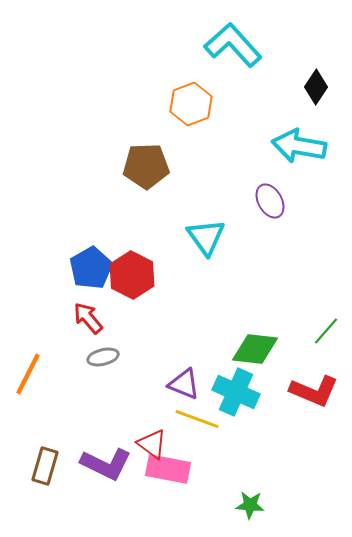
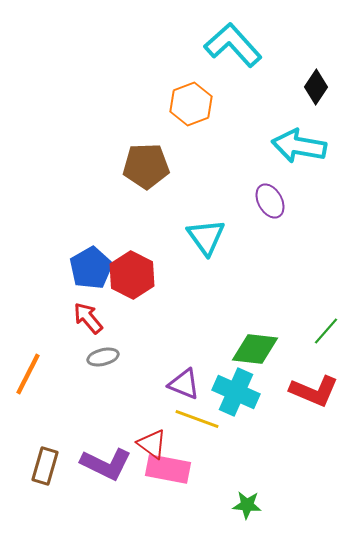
green star: moved 3 px left
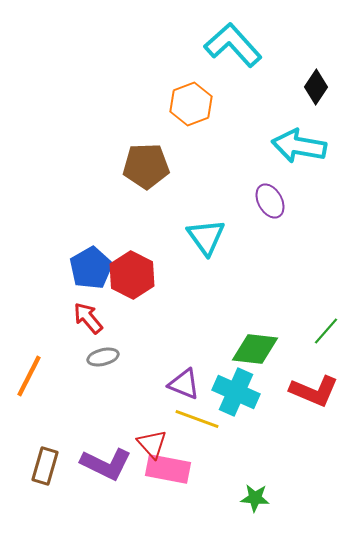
orange line: moved 1 px right, 2 px down
red triangle: rotated 12 degrees clockwise
green star: moved 8 px right, 7 px up
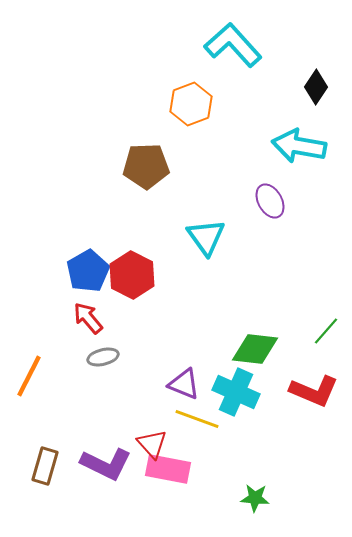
blue pentagon: moved 3 px left, 3 px down
